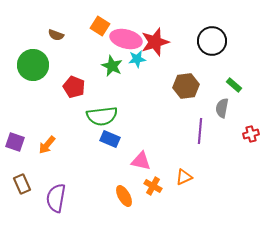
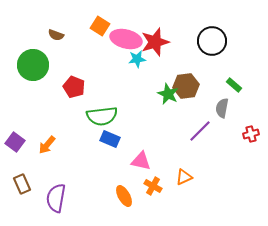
green star: moved 56 px right, 28 px down
purple line: rotated 40 degrees clockwise
purple square: rotated 18 degrees clockwise
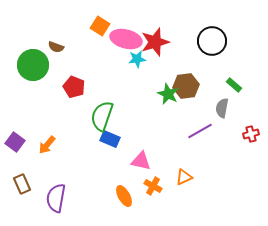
brown semicircle: moved 12 px down
green semicircle: rotated 116 degrees clockwise
purple line: rotated 15 degrees clockwise
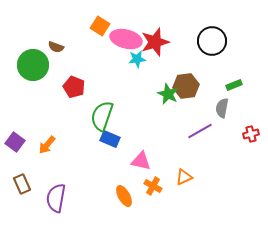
green rectangle: rotated 63 degrees counterclockwise
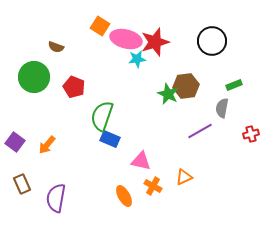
green circle: moved 1 px right, 12 px down
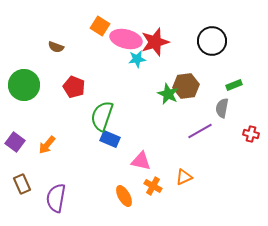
green circle: moved 10 px left, 8 px down
red cross: rotated 28 degrees clockwise
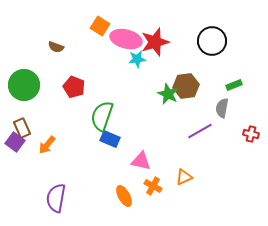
brown rectangle: moved 56 px up
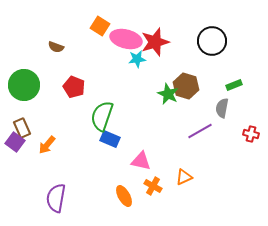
brown hexagon: rotated 25 degrees clockwise
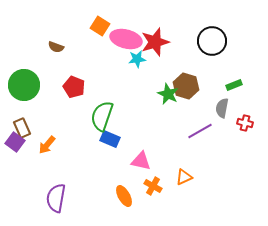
red cross: moved 6 px left, 11 px up
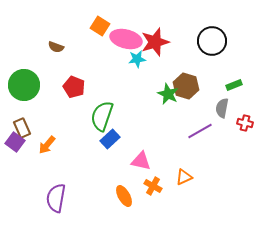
blue rectangle: rotated 66 degrees counterclockwise
